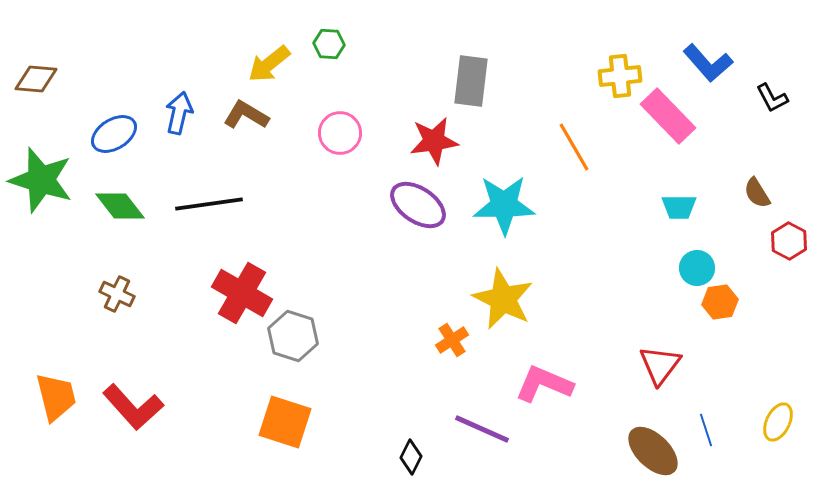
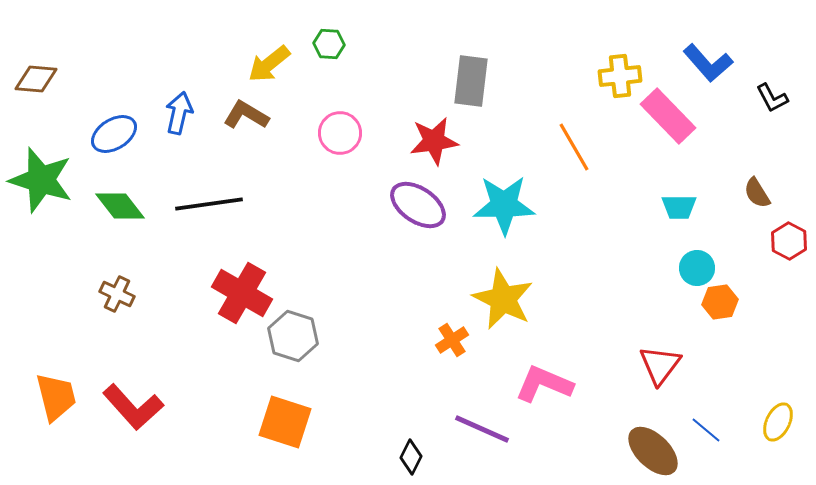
blue line: rotated 32 degrees counterclockwise
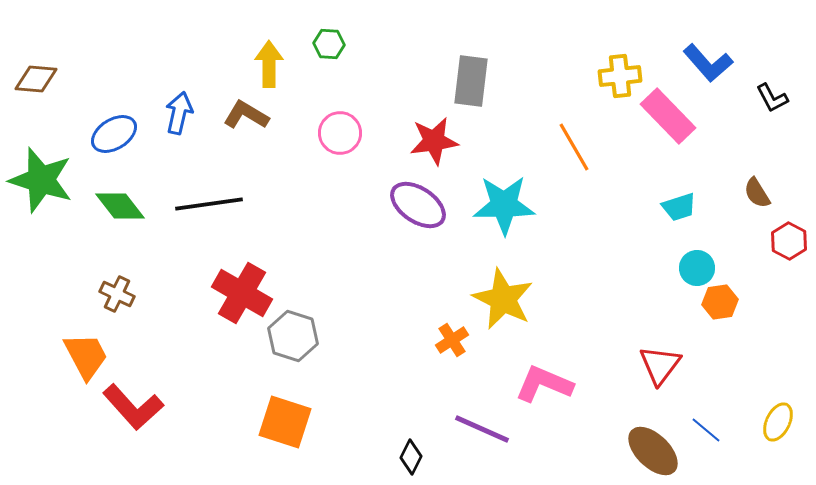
yellow arrow: rotated 129 degrees clockwise
cyan trapezoid: rotated 18 degrees counterclockwise
orange trapezoid: moved 30 px right, 41 px up; rotated 14 degrees counterclockwise
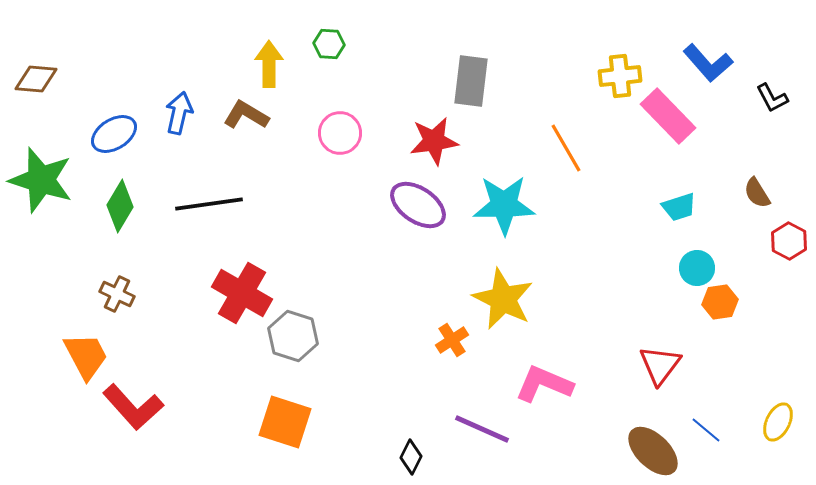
orange line: moved 8 px left, 1 px down
green diamond: rotated 69 degrees clockwise
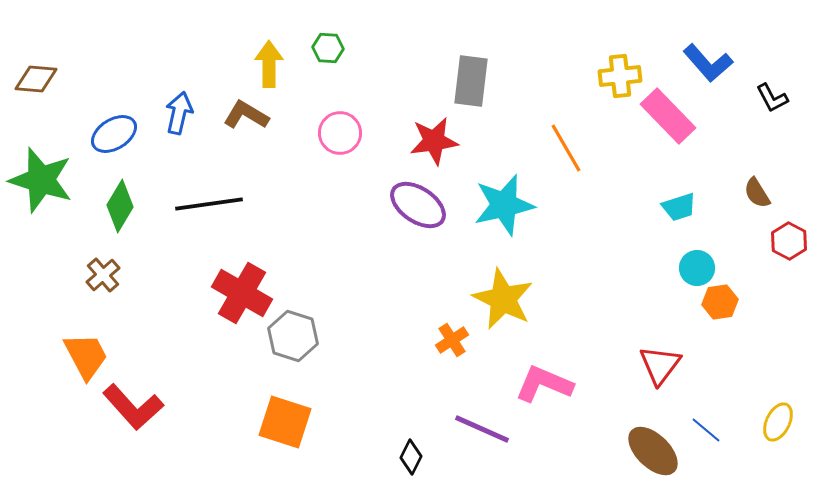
green hexagon: moved 1 px left, 4 px down
cyan star: rotated 12 degrees counterclockwise
brown cross: moved 14 px left, 19 px up; rotated 24 degrees clockwise
